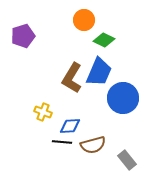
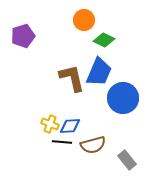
brown L-shape: rotated 136 degrees clockwise
yellow cross: moved 7 px right, 12 px down
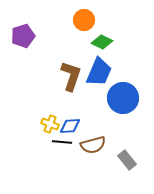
green diamond: moved 2 px left, 2 px down
brown L-shape: moved 1 px left, 2 px up; rotated 32 degrees clockwise
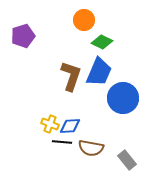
brown semicircle: moved 2 px left, 3 px down; rotated 25 degrees clockwise
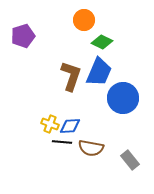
gray rectangle: moved 3 px right
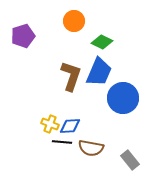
orange circle: moved 10 px left, 1 px down
